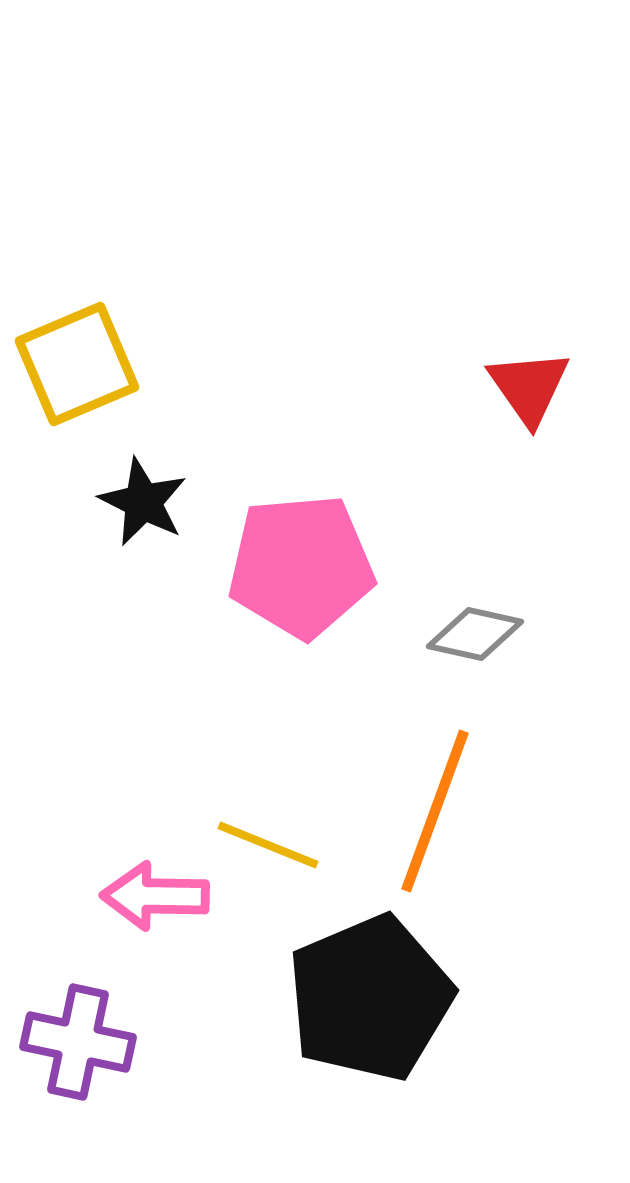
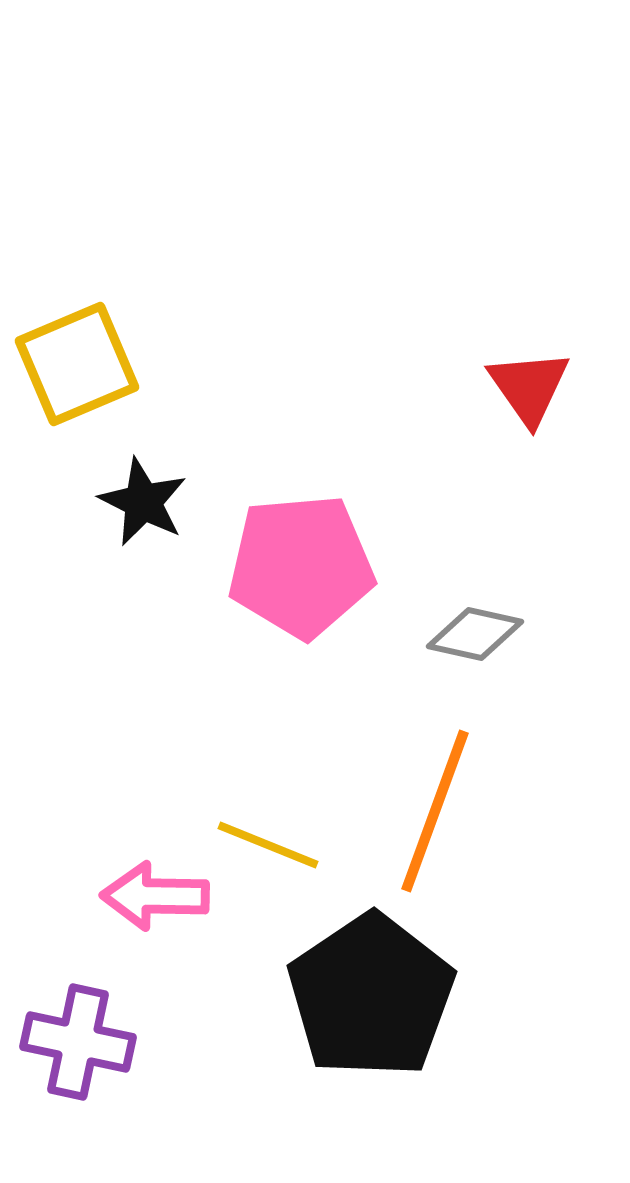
black pentagon: moved 1 px right, 2 px up; rotated 11 degrees counterclockwise
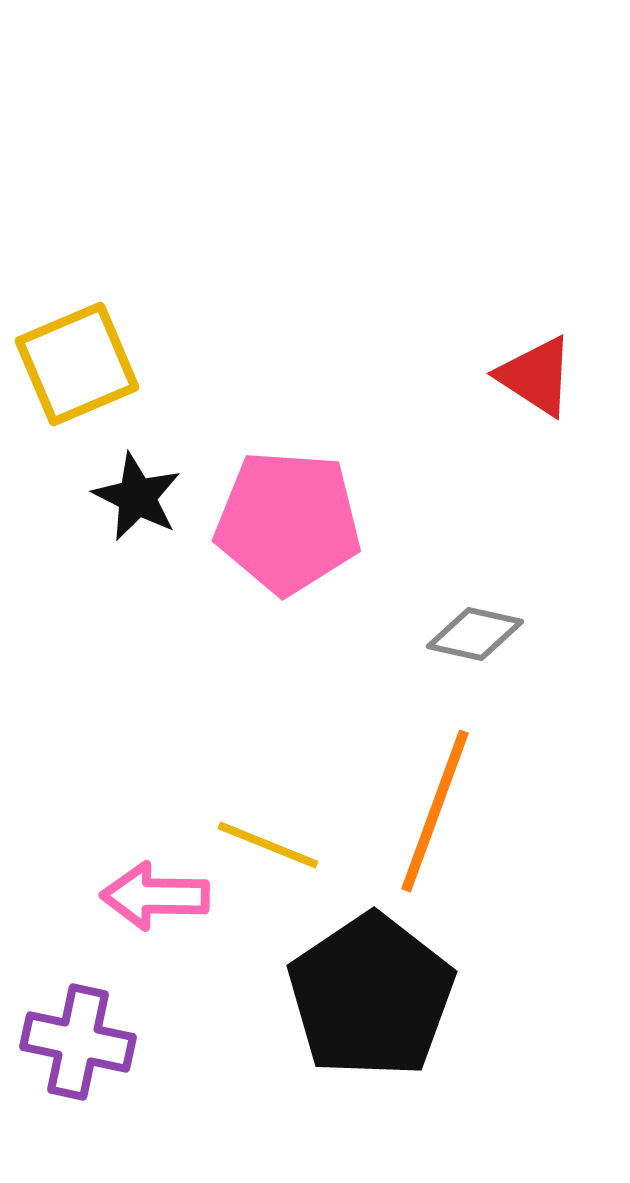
red triangle: moved 7 px right, 11 px up; rotated 22 degrees counterclockwise
black star: moved 6 px left, 5 px up
pink pentagon: moved 13 px left, 44 px up; rotated 9 degrees clockwise
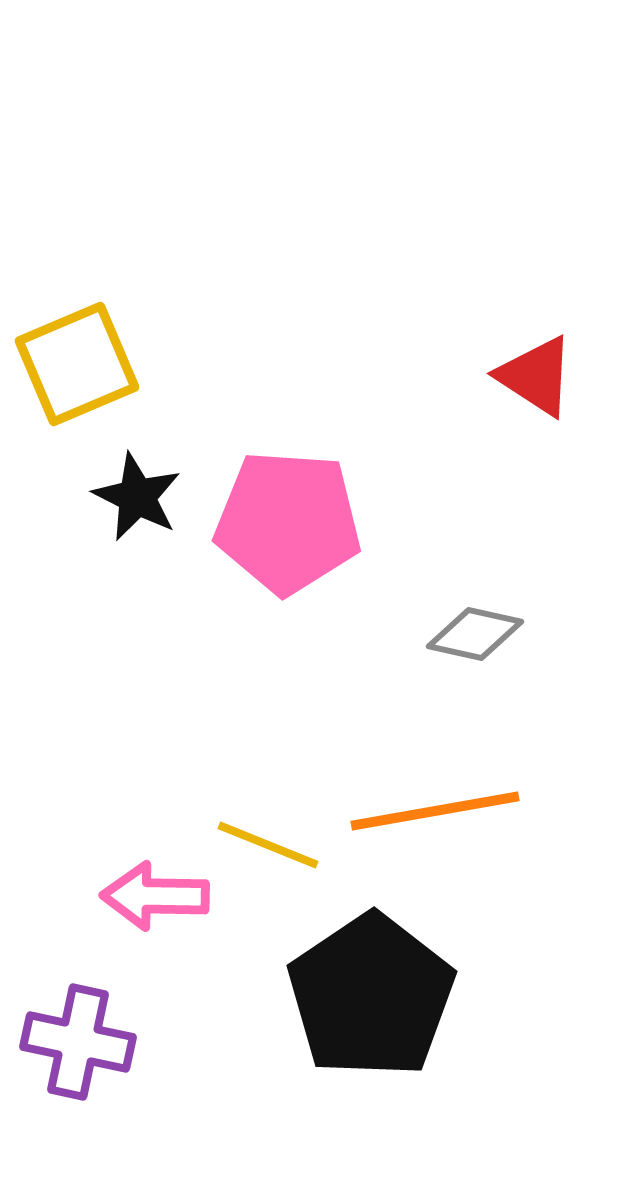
orange line: rotated 60 degrees clockwise
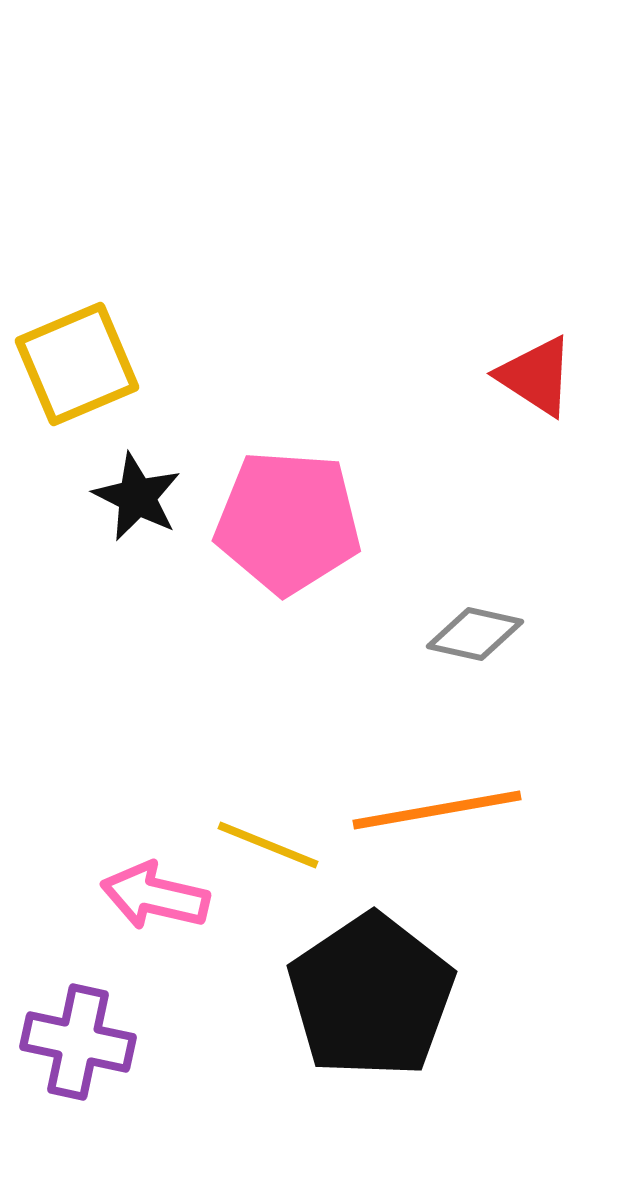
orange line: moved 2 px right, 1 px up
pink arrow: rotated 12 degrees clockwise
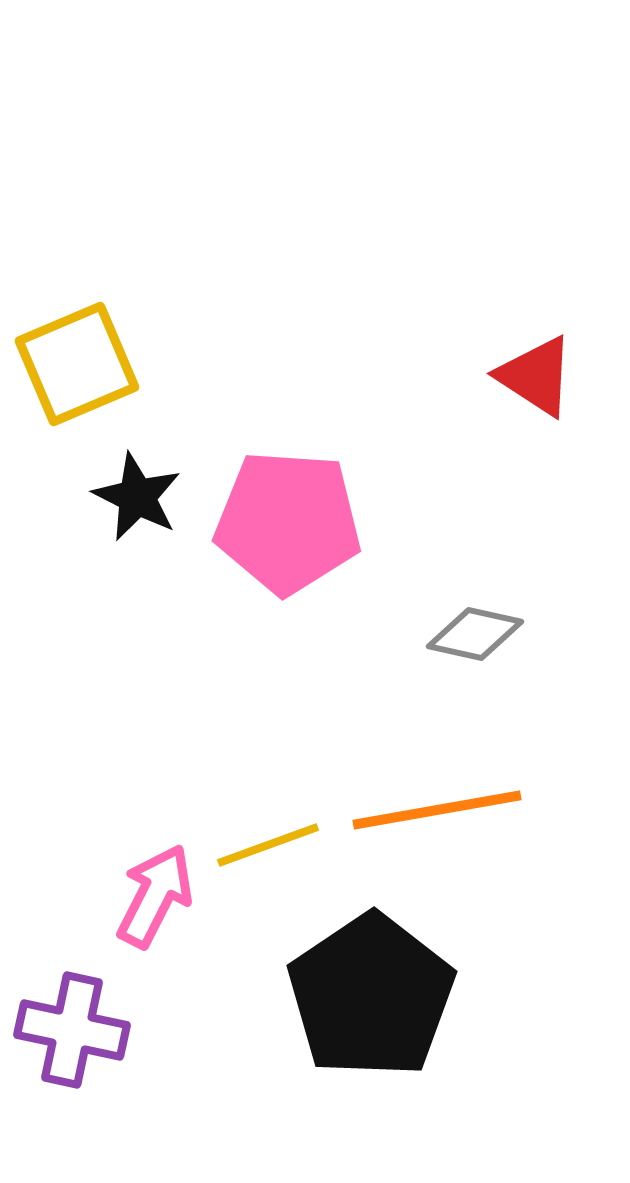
yellow line: rotated 42 degrees counterclockwise
pink arrow: rotated 104 degrees clockwise
purple cross: moved 6 px left, 12 px up
